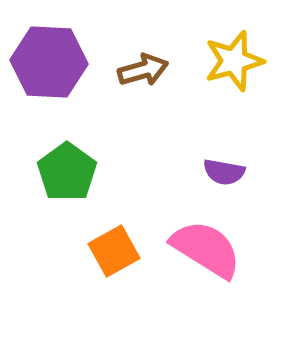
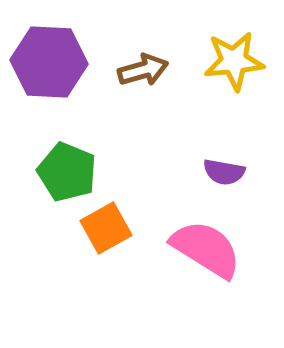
yellow star: rotated 10 degrees clockwise
green pentagon: rotated 14 degrees counterclockwise
orange square: moved 8 px left, 23 px up
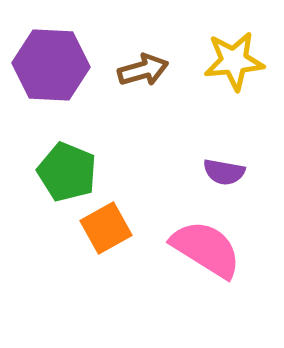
purple hexagon: moved 2 px right, 3 px down
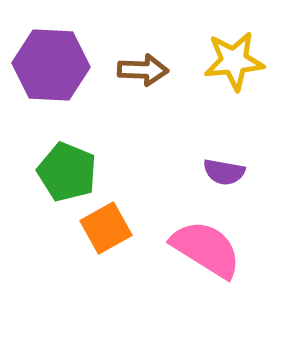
brown arrow: rotated 18 degrees clockwise
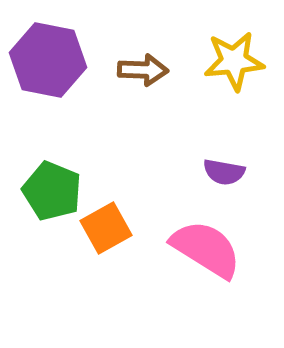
purple hexagon: moved 3 px left, 5 px up; rotated 8 degrees clockwise
green pentagon: moved 15 px left, 19 px down
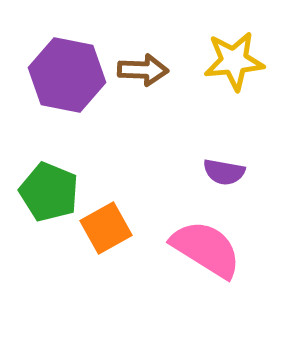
purple hexagon: moved 19 px right, 15 px down
green pentagon: moved 3 px left, 1 px down
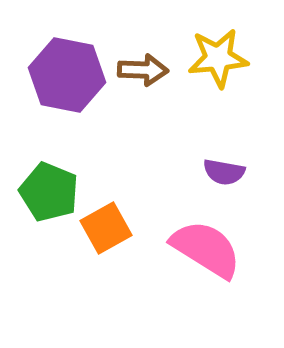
yellow star: moved 16 px left, 3 px up
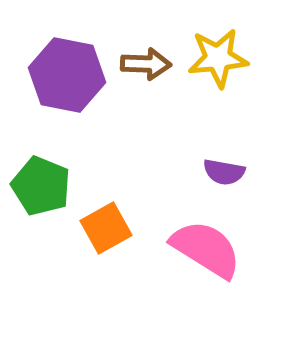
brown arrow: moved 3 px right, 6 px up
green pentagon: moved 8 px left, 6 px up
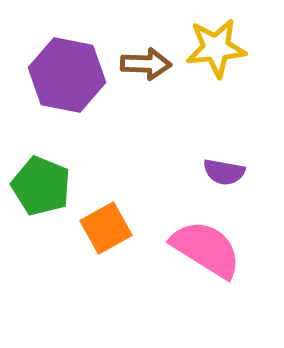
yellow star: moved 2 px left, 10 px up
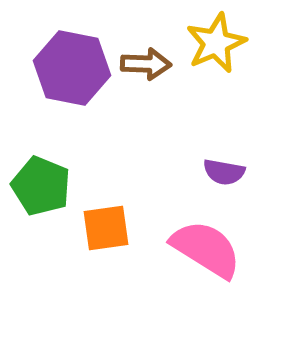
yellow star: moved 5 px up; rotated 18 degrees counterclockwise
purple hexagon: moved 5 px right, 7 px up
orange square: rotated 21 degrees clockwise
